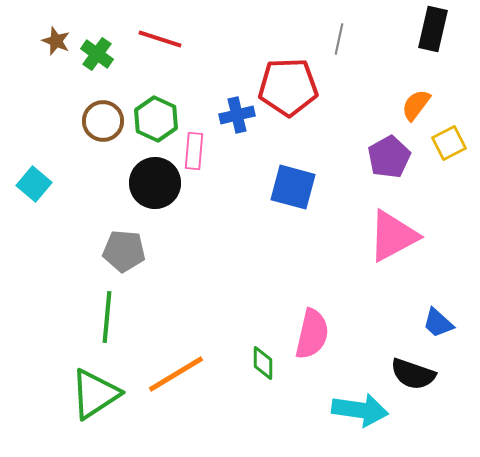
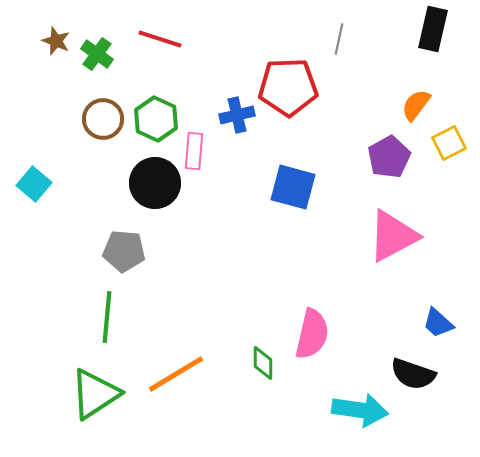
brown circle: moved 2 px up
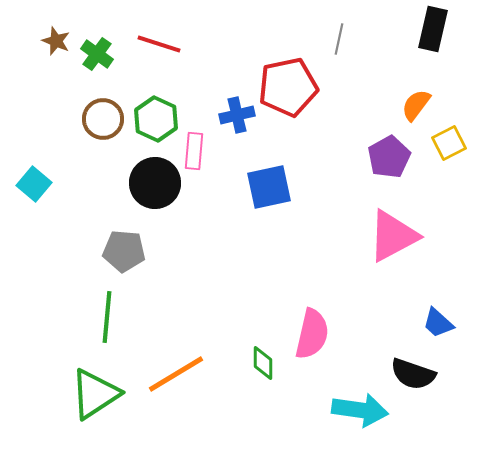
red line: moved 1 px left, 5 px down
red pentagon: rotated 10 degrees counterclockwise
blue square: moved 24 px left; rotated 27 degrees counterclockwise
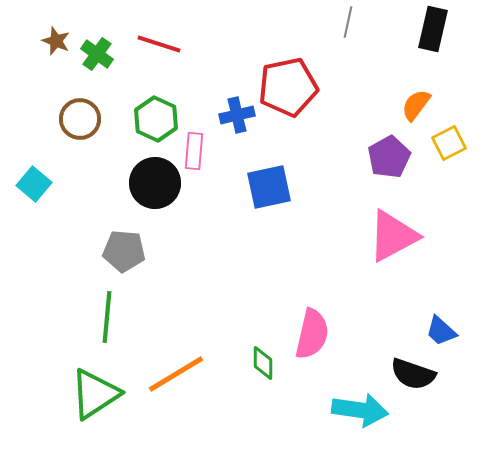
gray line: moved 9 px right, 17 px up
brown circle: moved 23 px left
blue trapezoid: moved 3 px right, 8 px down
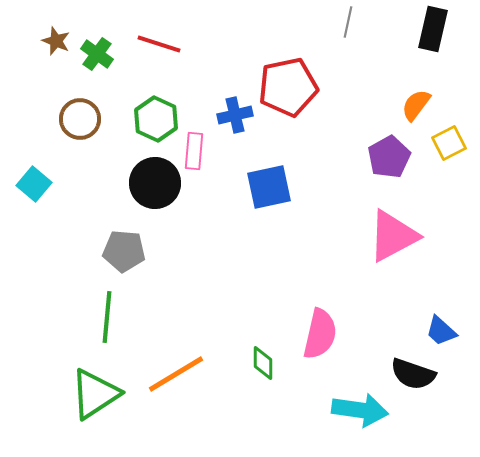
blue cross: moved 2 px left
pink semicircle: moved 8 px right
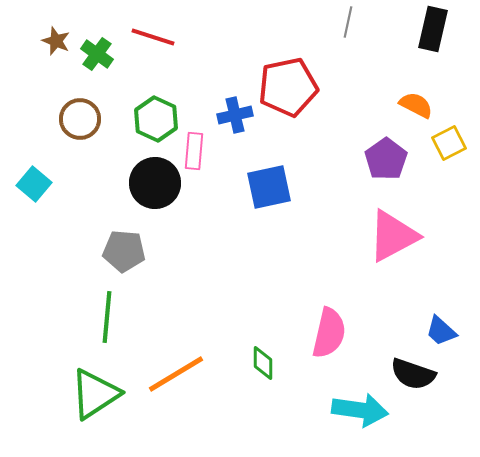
red line: moved 6 px left, 7 px up
orange semicircle: rotated 80 degrees clockwise
purple pentagon: moved 3 px left, 2 px down; rotated 6 degrees counterclockwise
pink semicircle: moved 9 px right, 1 px up
